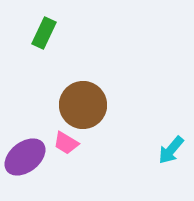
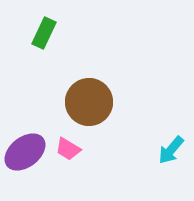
brown circle: moved 6 px right, 3 px up
pink trapezoid: moved 2 px right, 6 px down
purple ellipse: moved 5 px up
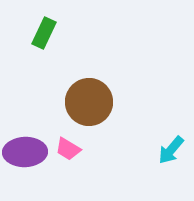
purple ellipse: rotated 36 degrees clockwise
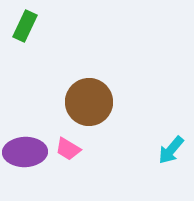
green rectangle: moved 19 px left, 7 px up
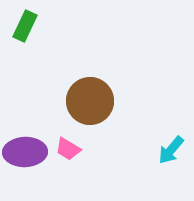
brown circle: moved 1 px right, 1 px up
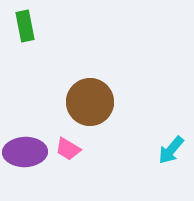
green rectangle: rotated 36 degrees counterclockwise
brown circle: moved 1 px down
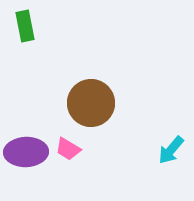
brown circle: moved 1 px right, 1 px down
purple ellipse: moved 1 px right
